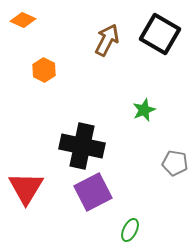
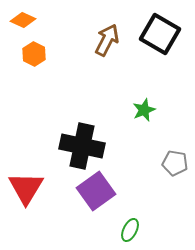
orange hexagon: moved 10 px left, 16 px up
purple square: moved 3 px right, 1 px up; rotated 9 degrees counterclockwise
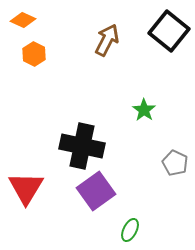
black square: moved 9 px right, 3 px up; rotated 9 degrees clockwise
green star: rotated 15 degrees counterclockwise
gray pentagon: rotated 15 degrees clockwise
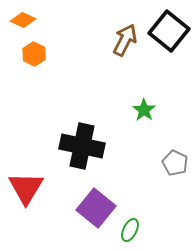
brown arrow: moved 18 px right
purple square: moved 17 px down; rotated 15 degrees counterclockwise
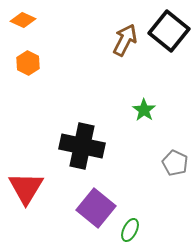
orange hexagon: moved 6 px left, 9 px down
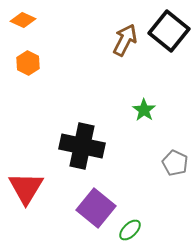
green ellipse: rotated 20 degrees clockwise
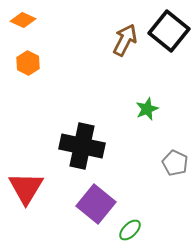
green star: moved 3 px right, 1 px up; rotated 15 degrees clockwise
purple square: moved 4 px up
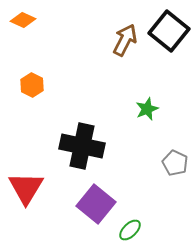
orange hexagon: moved 4 px right, 22 px down
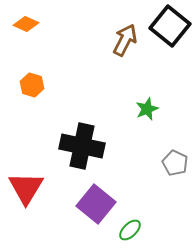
orange diamond: moved 3 px right, 4 px down
black square: moved 1 px right, 5 px up
orange hexagon: rotated 10 degrees counterclockwise
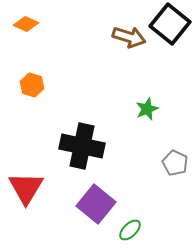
black square: moved 2 px up
brown arrow: moved 4 px right, 3 px up; rotated 80 degrees clockwise
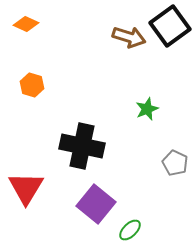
black square: moved 2 px down; rotated 15 degrees clockwise
